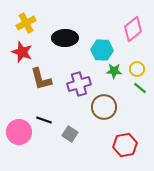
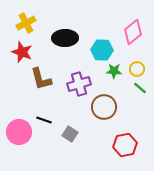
pink diamond: moved 3 px down
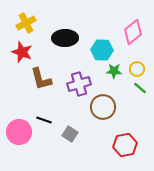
brown circle: moved 1 px left
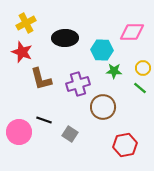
pink diamond: moved 1 px left; rotated 40 degrees clockwise
yellow circle: moved 6 px right, 1 px up
purple cross: moved 1 px left
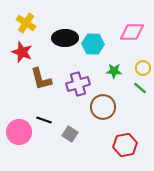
yellow cross: rotated 30 degrees counterclockwise
cyan hexagon: moved 9 px left, 6 px up
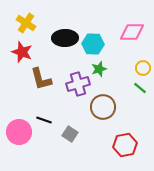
green star: moved 15 px left, 2 px up; rotated 21 degrees counterclockwise
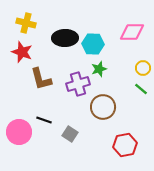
yellow cross: rotated 18 degrees counterclockwise
green line: moved 1 px right, 1 px down
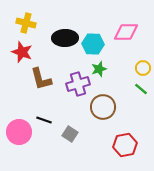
pink diamond: moved 6 px left
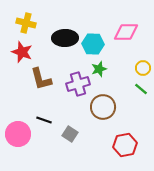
pink circle: moved 1 px left, 2 px down
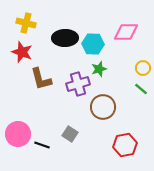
black line: moved 2 px left, 25 px down
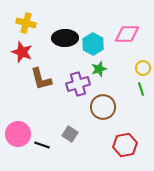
pink diamond: moved 1 px right, 2 px down
cyan hexagon: rotated 25 degrees clockwise
green line: rotated 32 degrees clockwise
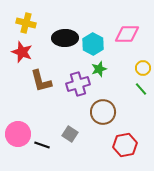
brown L-shape: moved 2 px down
green line: rotated 24 degrees counterclockwise
brown circle: moved 5 px down
